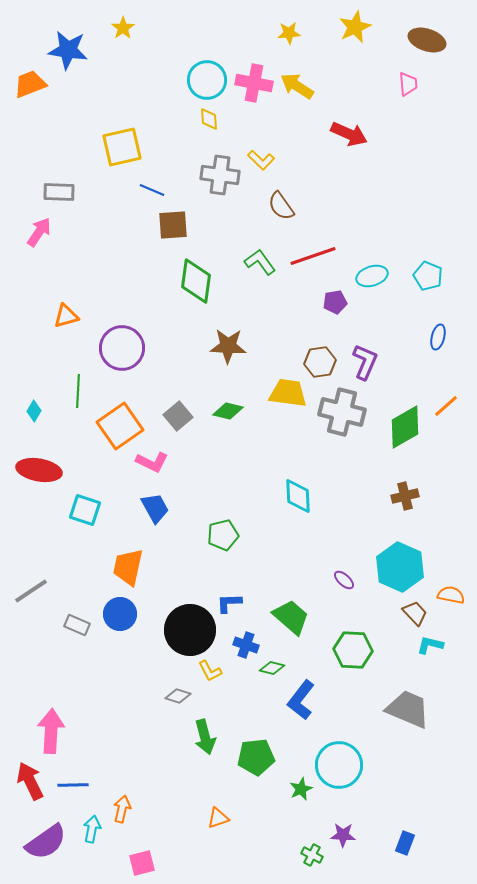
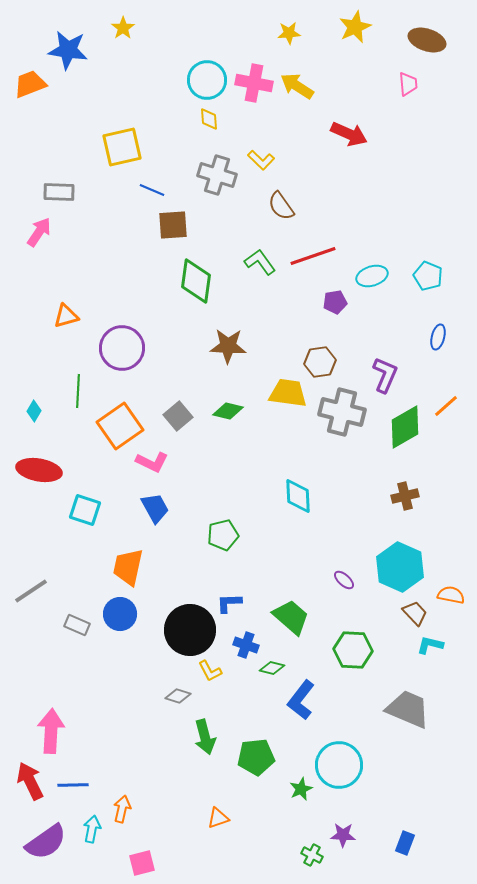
gray cross at (220, 175): moved 3 px left; rotated 9 degrees clockwise
purple L-shape at (365, 362): moved 20 px right, 13 px down
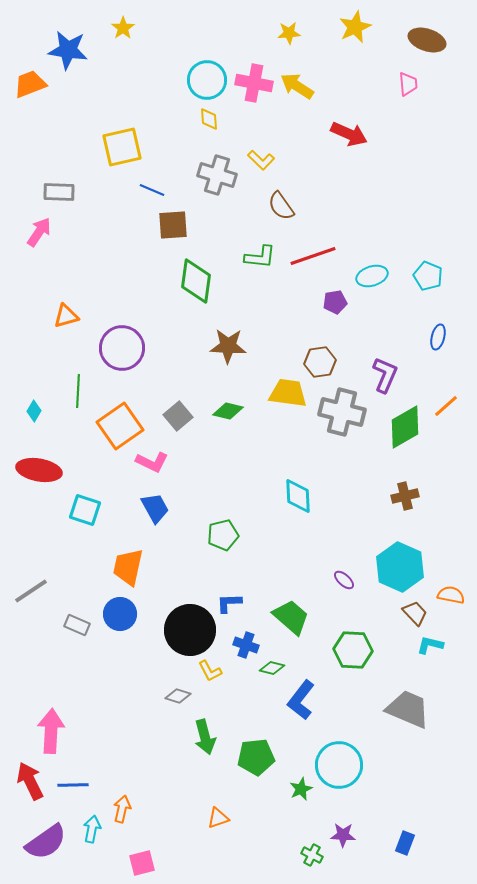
green L-shape at (260, 262): moved 5 px up; rotated 132 degrees clockwise
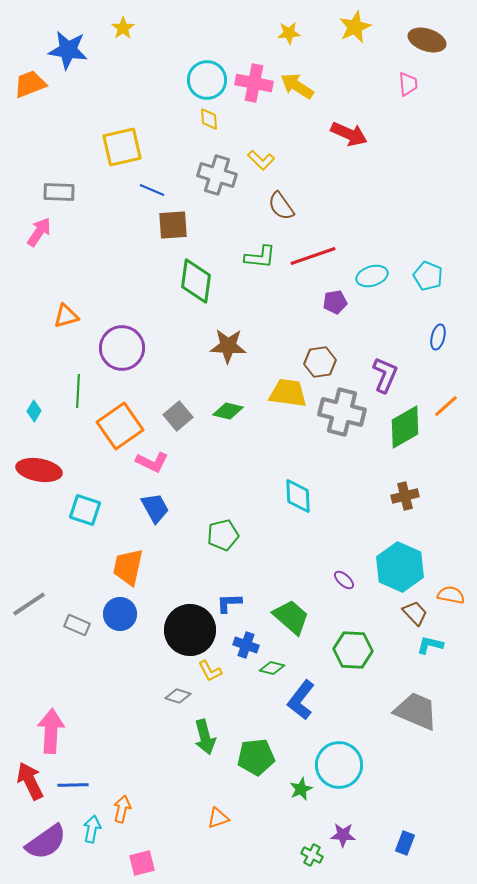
gray line at (31, 591): moved 2 px left, 13 px down
gray trapezoid at (408, 709): moved 8 px right, 2 px down
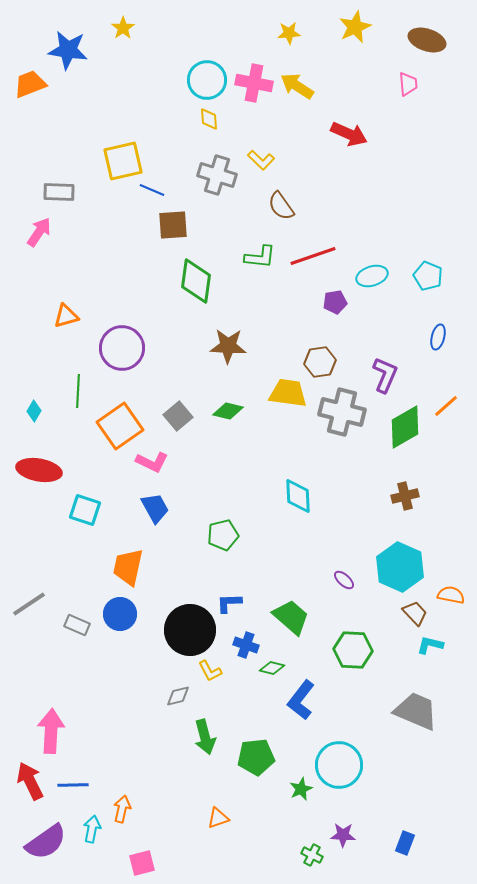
yellow square at (122, 147): moved 1 px right, 14 px down
gray diamond at (178, 696): rotated 30 degrees counterclockwise
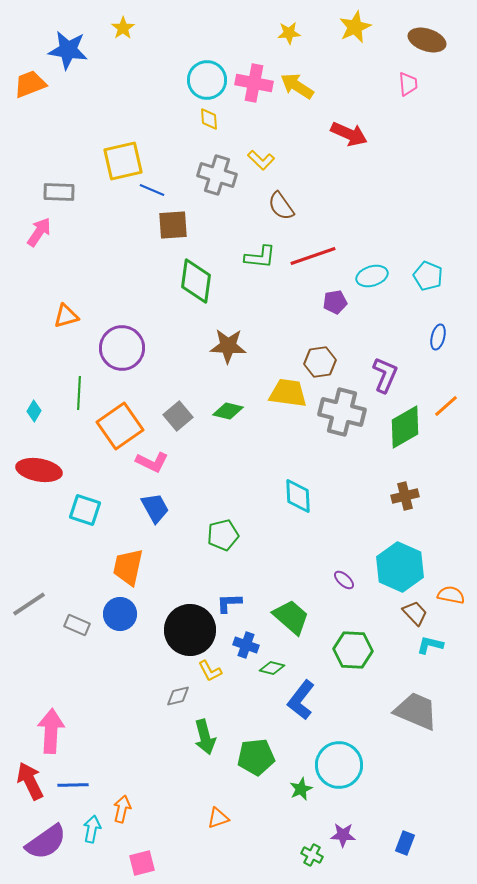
green line at (78, 391): moved 1 px right, 2 px down
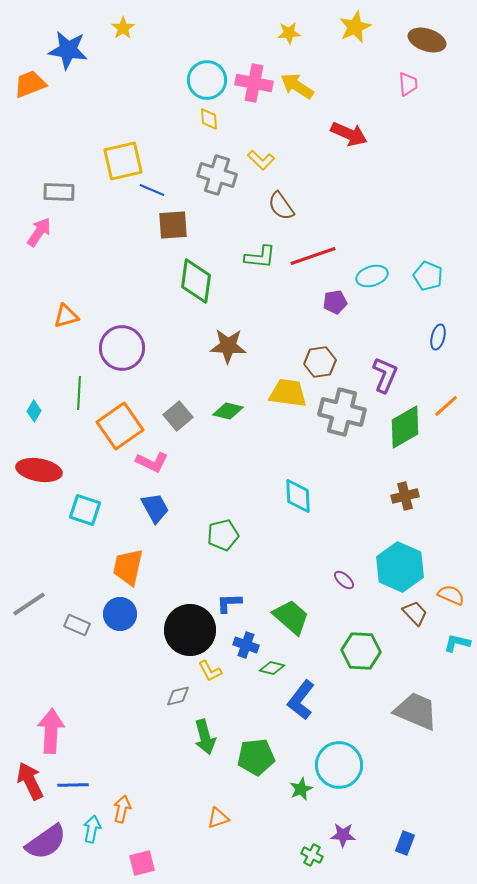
orange semicircle at (451, 595): rotated 12 degrees clockwise
cyan L-shape at (430, 645): moved 27 px right, 2 px up
green hexagon at (353, 650): moved 8 px right, 1 px down
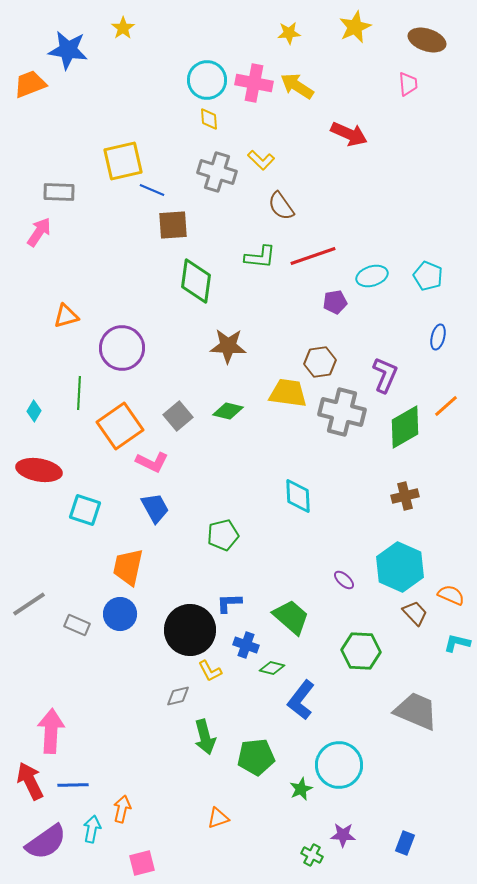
gray cross at (217, 175): moved 3 px up
